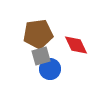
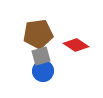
red diamond: rotated 30 degrees counterclockwise
blue circle: moved 7 px left, 2 px down
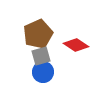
brown pentagon: rotated 16 degrees counterclockwise
blue circle: moved 1 px down
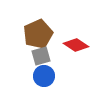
blue circle: moved 1 px right, 4 px down
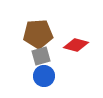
brown pentagon: rotated 20 degrees clockwise
red diamond: rotated 20 degrees counterclockwise
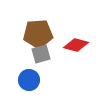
gray square: moved 2 px up
blue circle: moved 15 px left, 4 px down
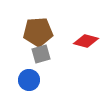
brown pentagon: moved 2 px up
red diamond: moved 10 px right, 4 px up
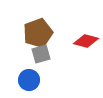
brown pentagon: moved 1 px down; rotated 16 degrees counterclockwise
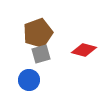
red diamond: moved 2 px left, 9 px down
